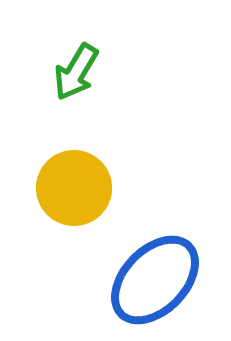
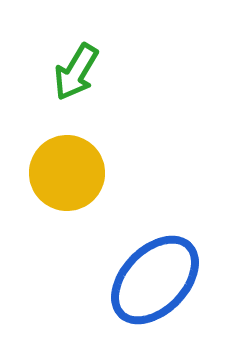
yellow circle: moved 7 px left, 15 px up
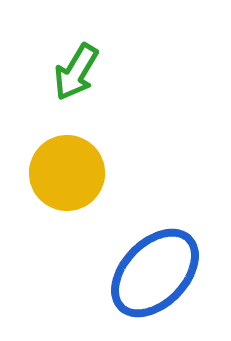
blue ellipse: moved 7 px up
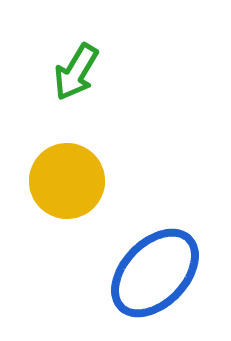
yellow circle: moved 8 px down
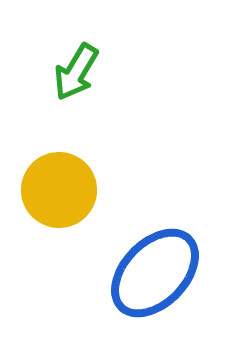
yellow circle: moved 8 px left, 9 px down
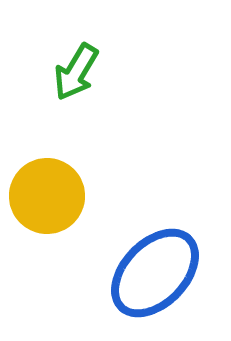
yellow circle: moved 12 px left, 6 px down
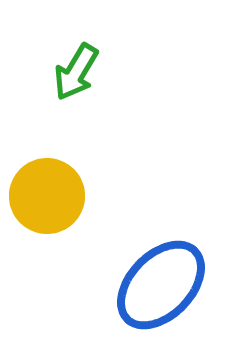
blue ellipse: moved 6 px right, 12 px down
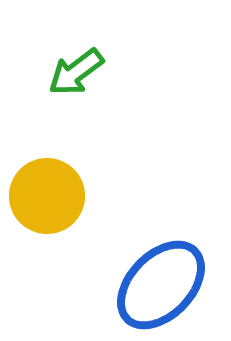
green arrow: rotated 22 degrees clockwise
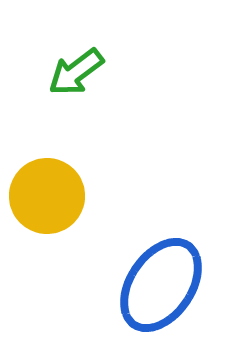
blue ellipse: rotated 10 degrees counterclockwise
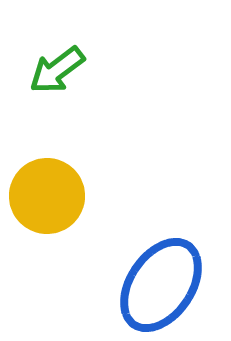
green arrow: moved 19 px left, 2 px up
